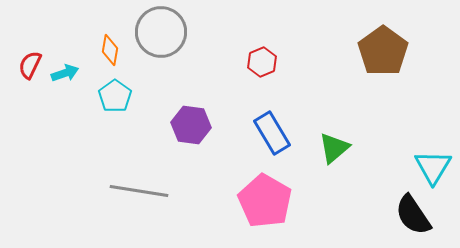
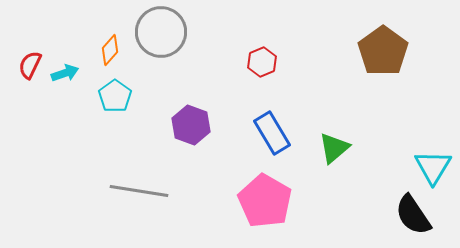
orange diamond: rotated 32 degrees clockwise
purple hexagon: rotated 12 degrees clockwise
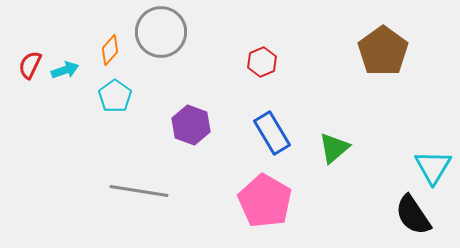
cyan arrow: moved 3 px up
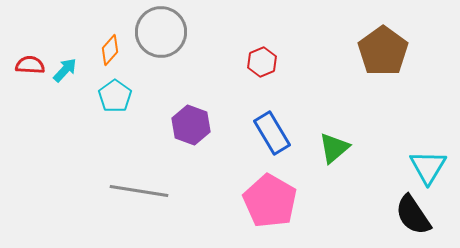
red semicircle: rotated 68 degrees clockwise
cyan arrow: rotated 28 degrees counterclockwise
cyan triangle: moved 5 px left
pink pentagon: moved 5 px right
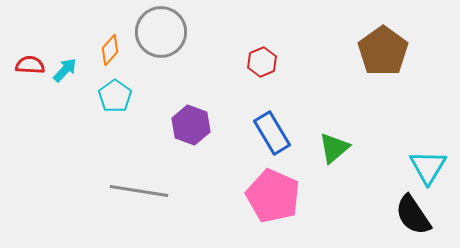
pink pentagon: moved 3 px right, 5 px up; rotated 6 degrees counterclockwise
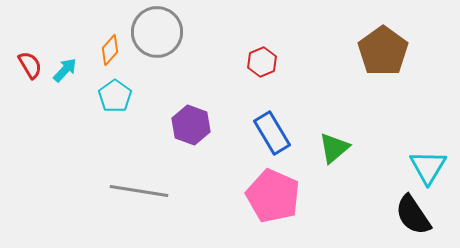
gray circle: moved 4 px left
red semicircle: rotated 56 degrees clockwise
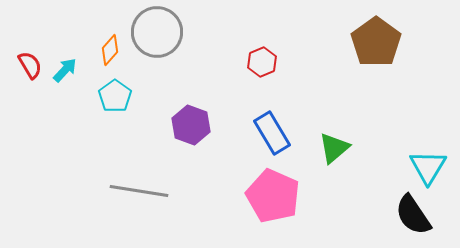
brown pentagon: moved 7 px left, 9 px up
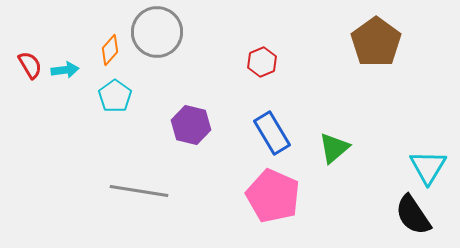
cyan arrow: rotated 40 degrees clockwise
purple hexagon: rotated 6 degrees counterclockwise
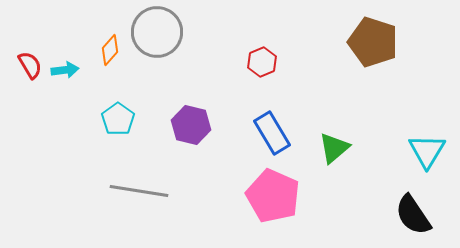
brown pentagon: moved 3 px left; rotated 18 degrees counterclockwise
cyan pentagon: moved 3 px right, 23 px down
cyan triangle: moved 1 px left, 16 px up
